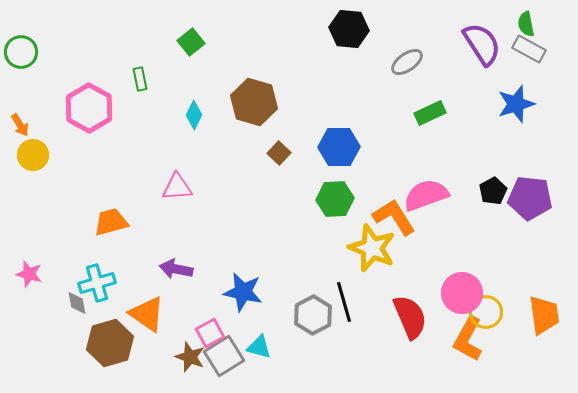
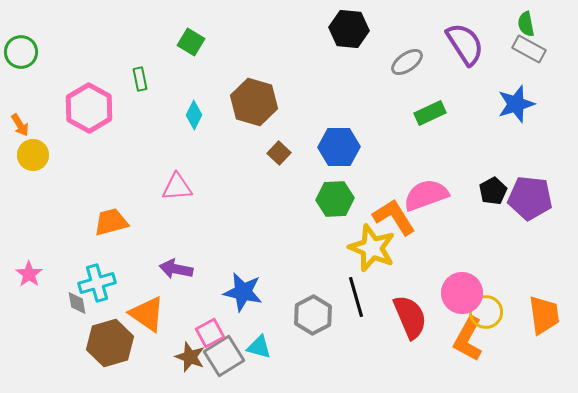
green square at (191, 42): rotated 20 degrees counterclockwise
purple semicircle at (482, 44): moved 17 px left
pink star at (29, 274): rotated 20 degrees clockwise
black line at (344, 302): moved 12 px right, 5 px up
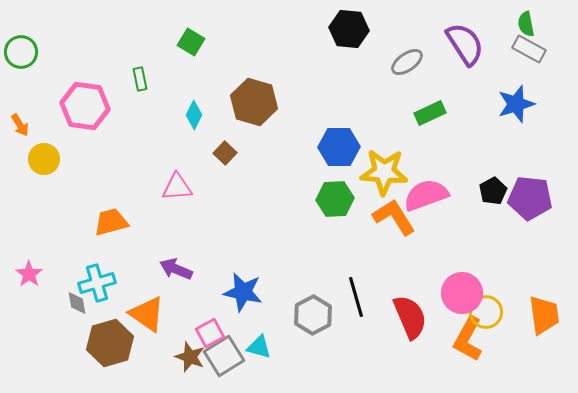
pink hexagon at (89, 108): moved 4 px left, 2 px up; rotated 21 degrees counterclockwise
brown square at (279, 153): moved 54 px left
yellow circle at (33, 155): moved 11 px right, 4 px down
yellow star at (372, 248): moved 12 px right, 76 px up; rotated 18 degrees counterclockwise
purple arrow at (176, 269): rotated 12 degrees clockwise
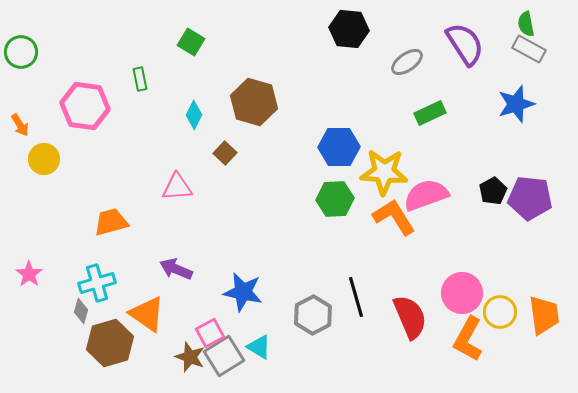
gray diamond at (77, 303): moved 4 px right, 8 px down; rotated 25 degrees clockwise
yellow circle at (486, 312): moved 14 px right
cyan triangle at (259, 347): rotated 16 degrees clockwise
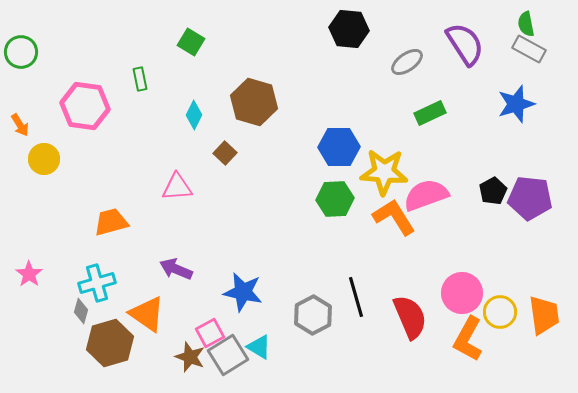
gray square at (224, 356): moved 4 px right, 1 px up
